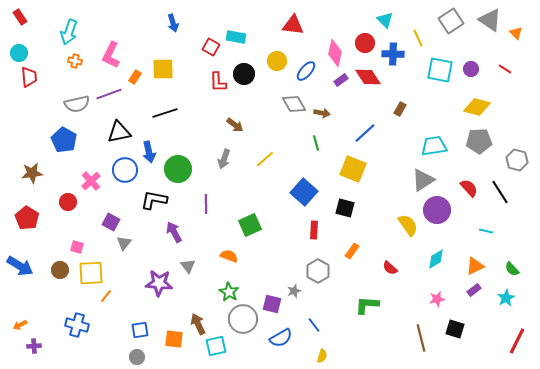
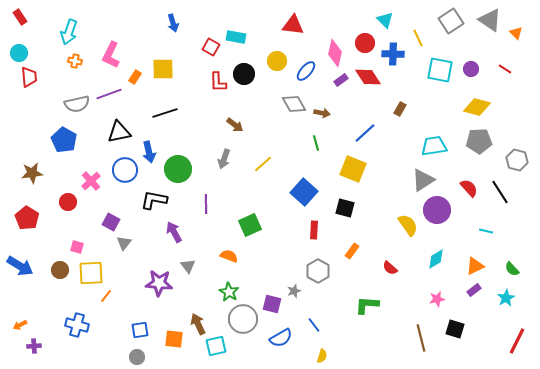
yellow line at (265, 159): moved 2 px left, 5 px down
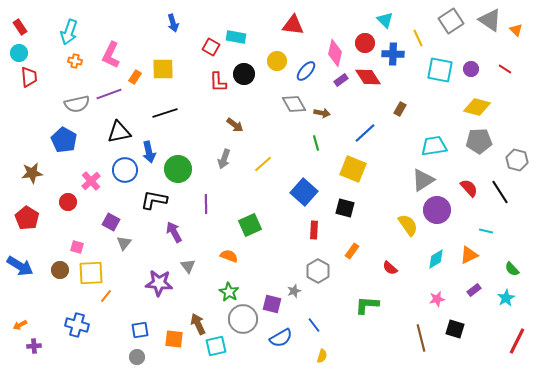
red rectangle at (20, 17): moved 10 px down
orange triangle at (516, 33): moved 3 px up
orange triangle at (475, 266): moved 6 px left, 11 px up
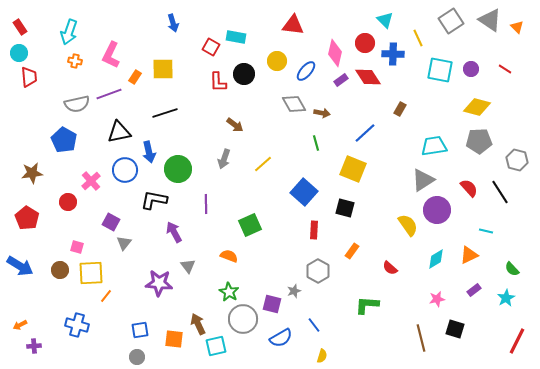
orange triangle at (516, 30): moved 1 px right, 3 px up
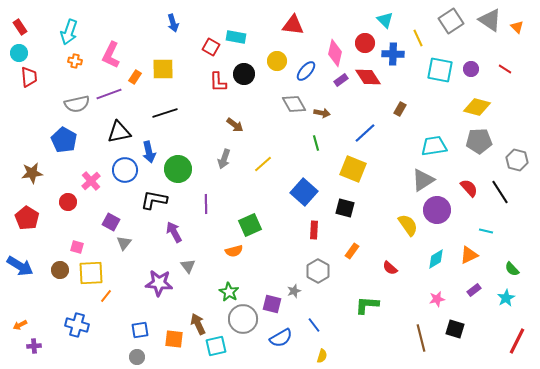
orange semicircle at (229, 256): moved 5 px right, 5 px up; rotated 144 degrees clockwise
